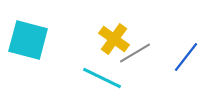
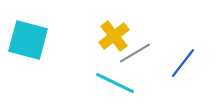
yellow cross: moved 3 px up; rotated 16 degrees clockwise
blue line: moved 3 px left, 6 px down
cyan line: moved 13 px right, 5 px down
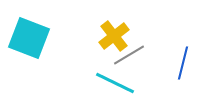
cyan square: moved 1 px right, 2 px up; rotated 6 degrees clockwise
gray line: moved 6 px left, 2 px down
blue line: rotated 24 degrees counterclockwise
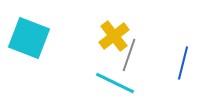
gray line: rotated 40 degrees counterclockwise
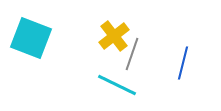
cyan square: moved 2 px right
gray line: moved 3 px right, 1 px up
cyan line: moved 2 px right, 2 px down
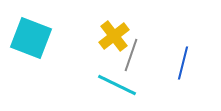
gray line: moved 1 px left, 1 px down
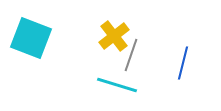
cyan line: rotated 9 degrees counterclockwise
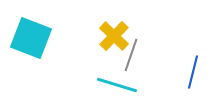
yellow cross: rotated 8 degrees counterclockwise
blue line: moved 10 px right, 9 px down
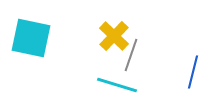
cyan square: rotated 9 degrees counterclockwise
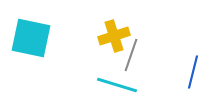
yellow cross: rotated 28 degrees clockwise
